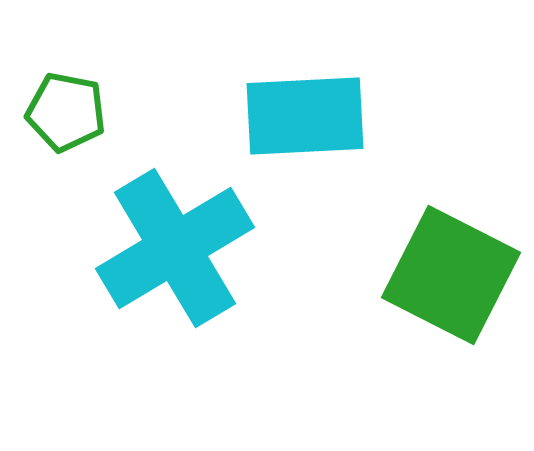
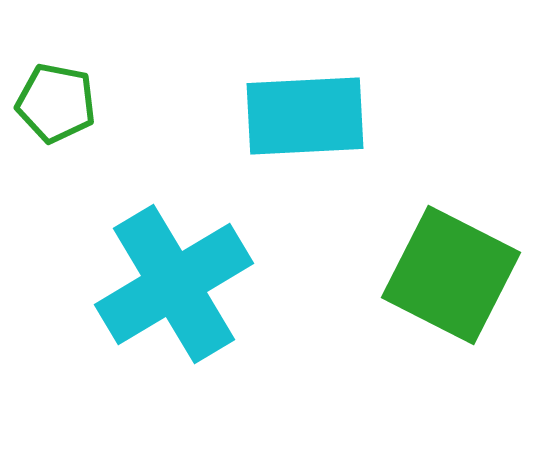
green pentagon: moved 10 px left, 9 px up
cyan cross: moved 1 px left, 36 px down
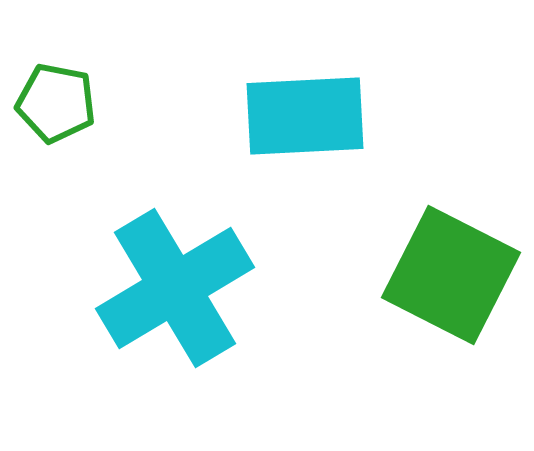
cyan cross: moved 1 px right, 4 px down
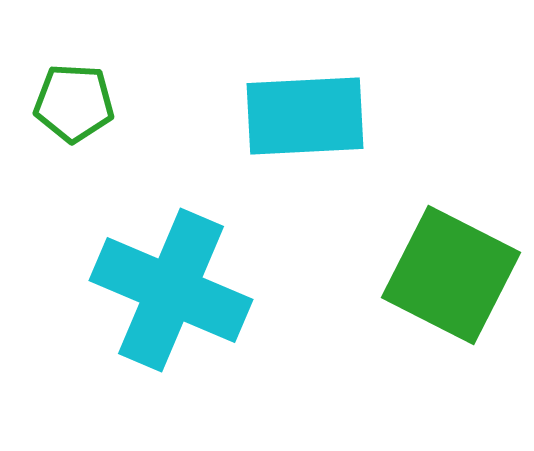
green pentagon: moved 18 px right; rotated 8 degrees counterclockwise
cyan cross: moved 4 px left, 2 px down; rotated 36 degrees counterclockwise
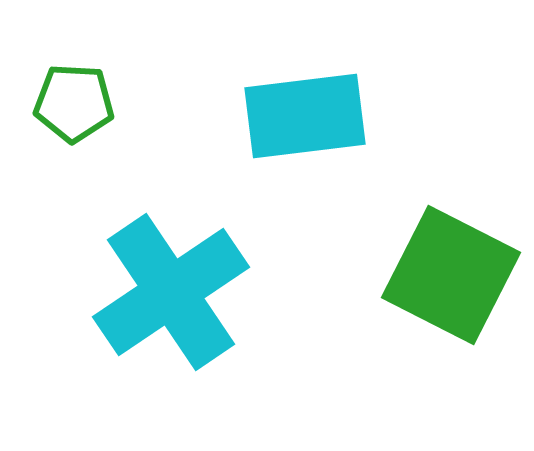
cyan rectangle: rotated 4 degrees counterclockwise
cyan cross: moved 2 px down; rotated 33 degrees clockwise
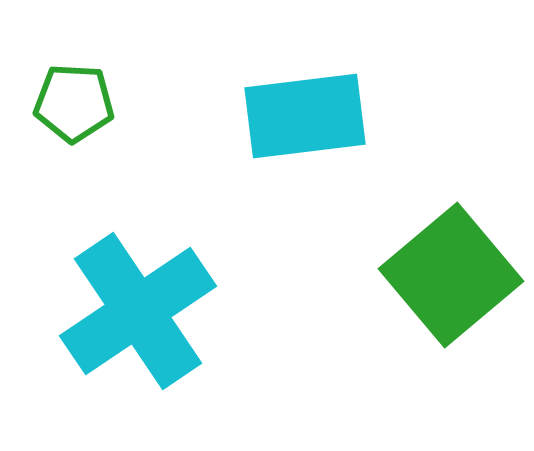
green square: rotated 23 degrees clockwise
cyan cross: moved 33 px left, 19 px down
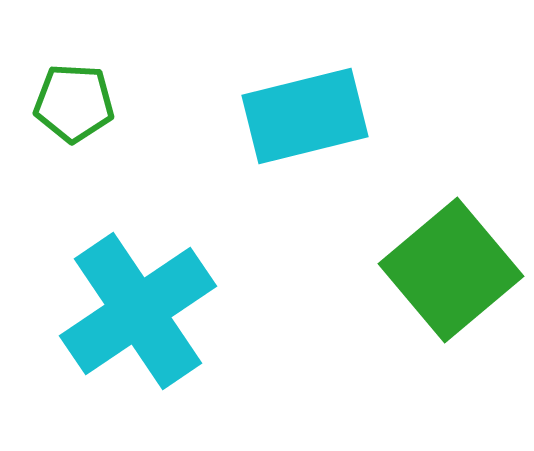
cyan rectangle: rotated 7 degrees counterclockwise
green square: moved 5 px up
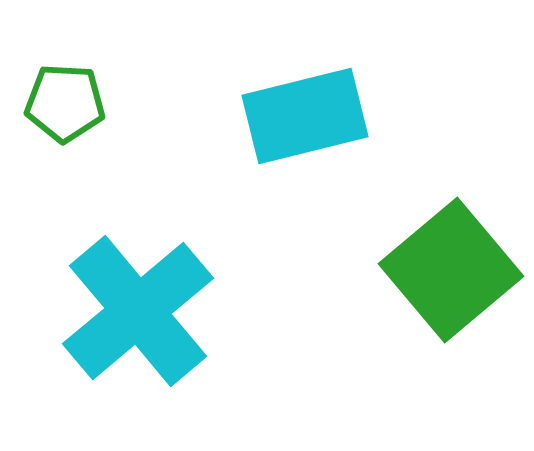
green pentagon: moved 9 px left
cyan cross: rotated 6 degrees counterclockwise
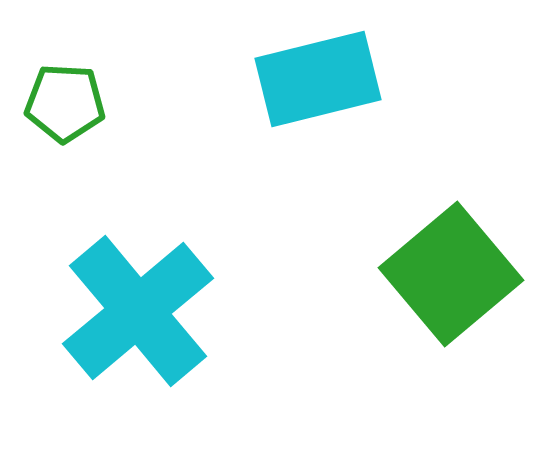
cyan rectangle: moved 13 px right, 37 px up
green square: moved 4 px down
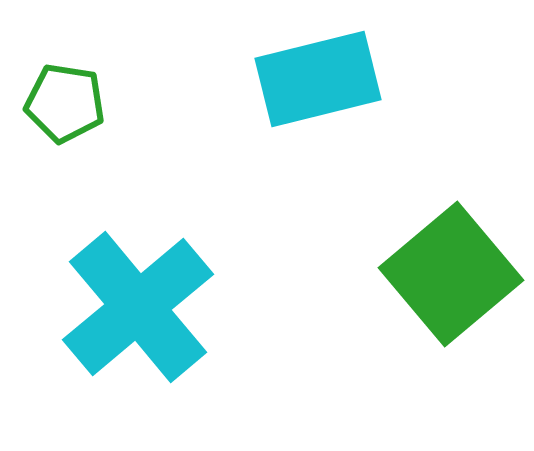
green pentagon: rotated 6 degrees clockwise
cyan cross: moved 4 px up
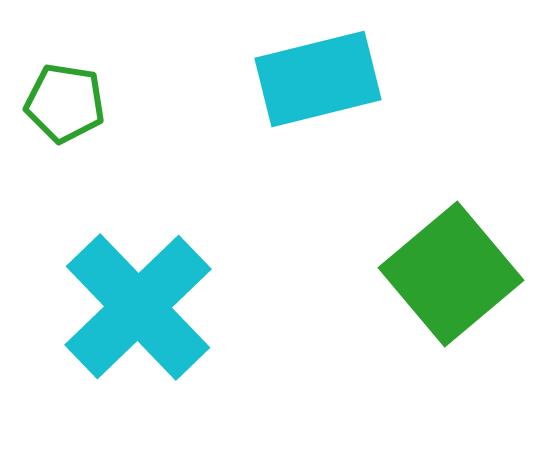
cyan cross: rotated 4 degrees counterclockwise
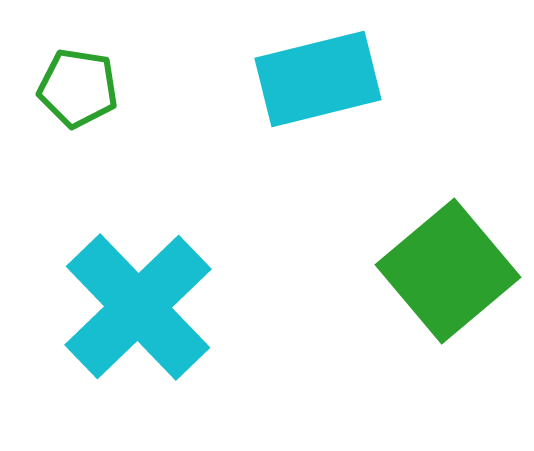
green pentagon: moved 13 px right, 15 px up
green square: moved 3 px left, 3 px up
